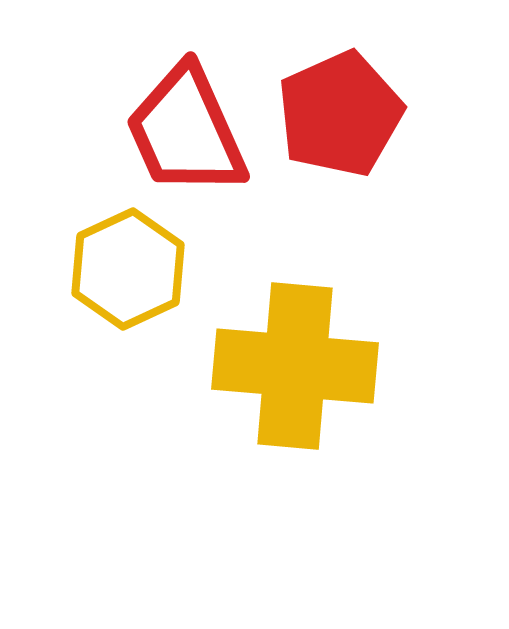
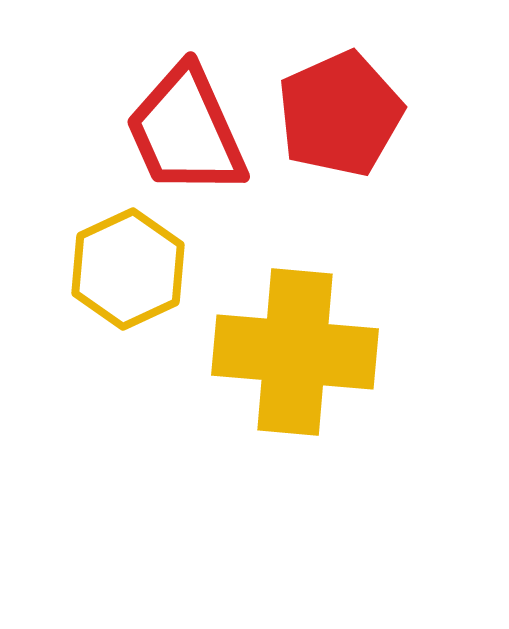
yellow cross: moved 14 px up
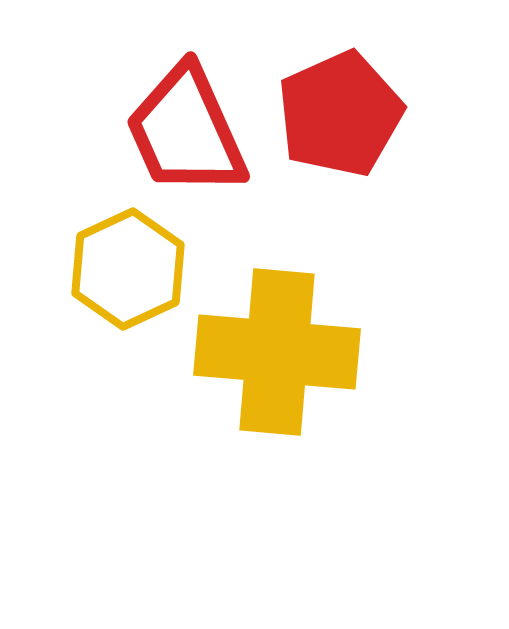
yellow cross: moved 18 px left
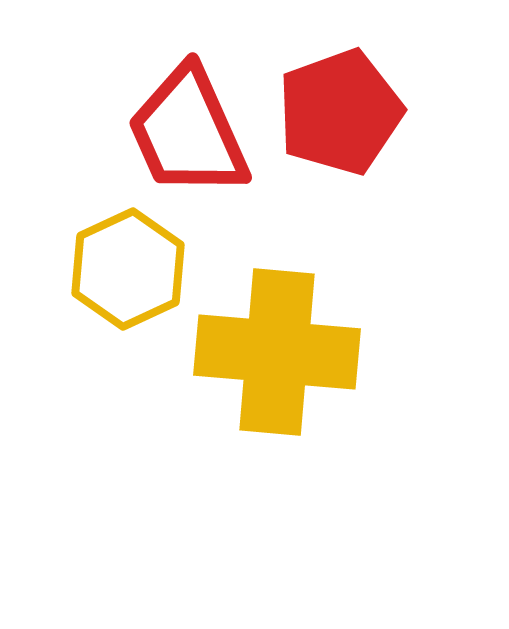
red pentagon: moved 2 px up; rotated 4 degrees clockwise
red trapezoid: moved 2 px right, 1 px down
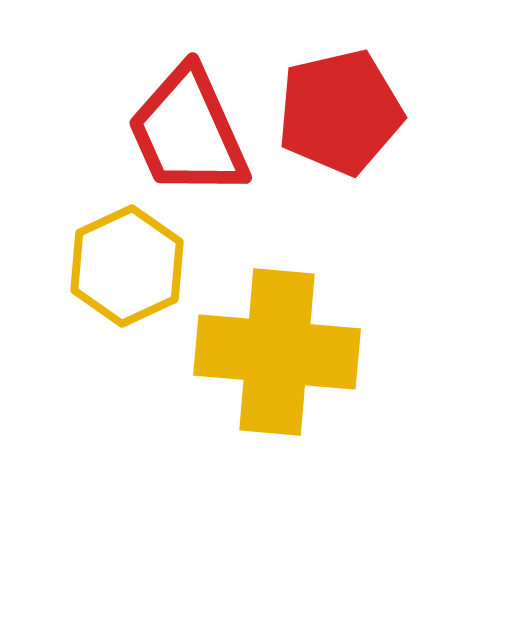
red pentagon: rotated 7 degrees clockwise
yellow hexagon: moved 1 px left, 3 px up
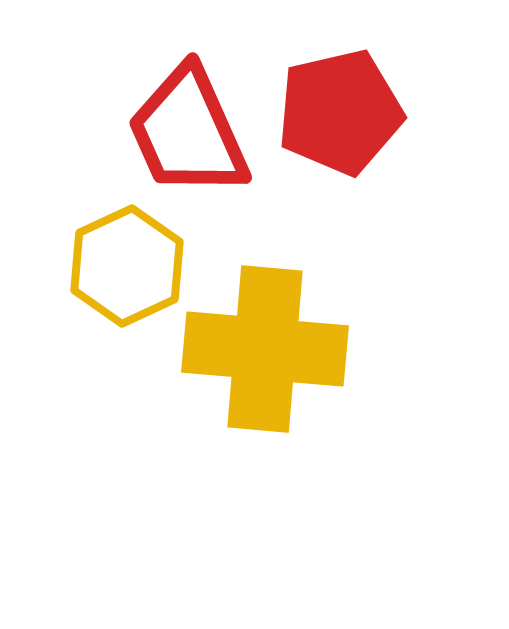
yellow cross: moved 12 px left, 3 px up
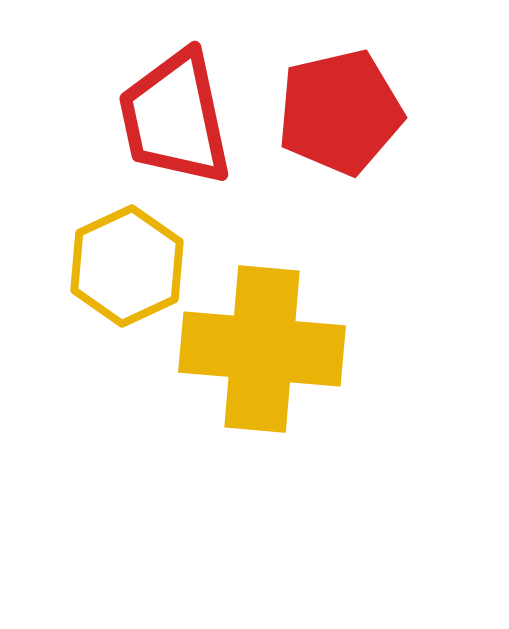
red trapezoid: moved 13 px left, 14 px up; rotated 12 degrees clockwise
yellow cross: moved 3 px left
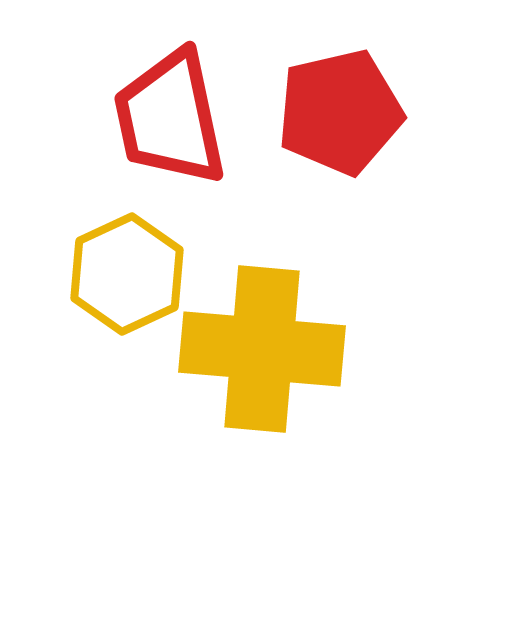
red trapezoid: moved 5 px left
yellow hexagon: moved 8 px down
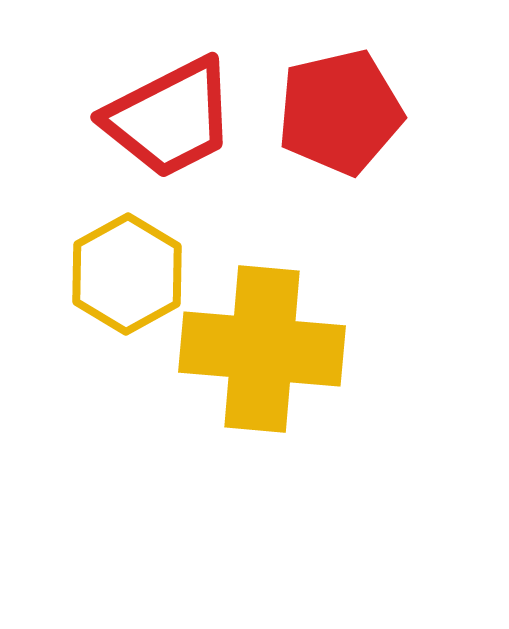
red trapezoid: rotated 105 degrees counterclockwise
yellow hexagon: rotated 4 degrees counterclockwise
